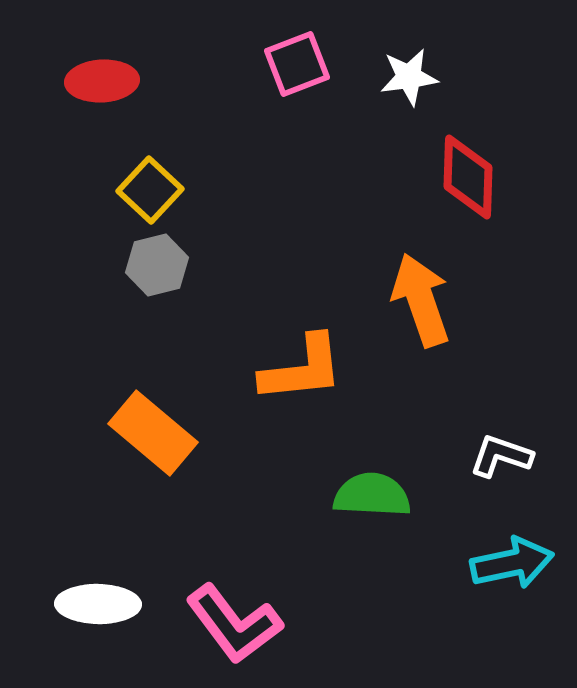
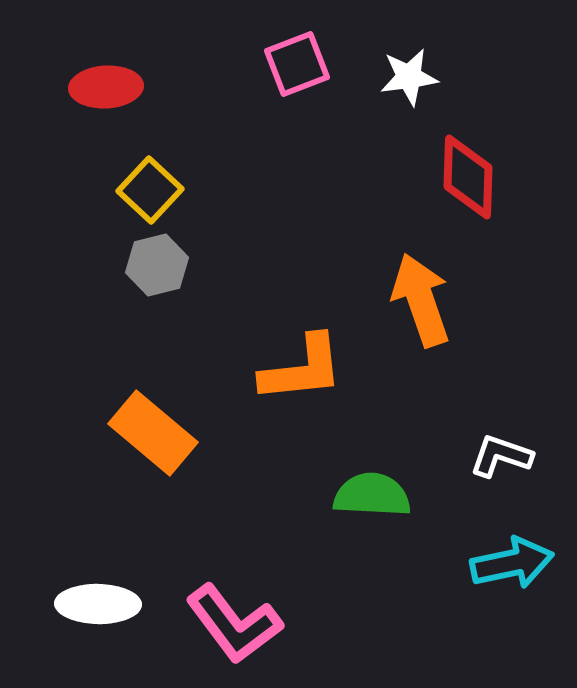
red ellipse: moved 4 px right, 6 px down
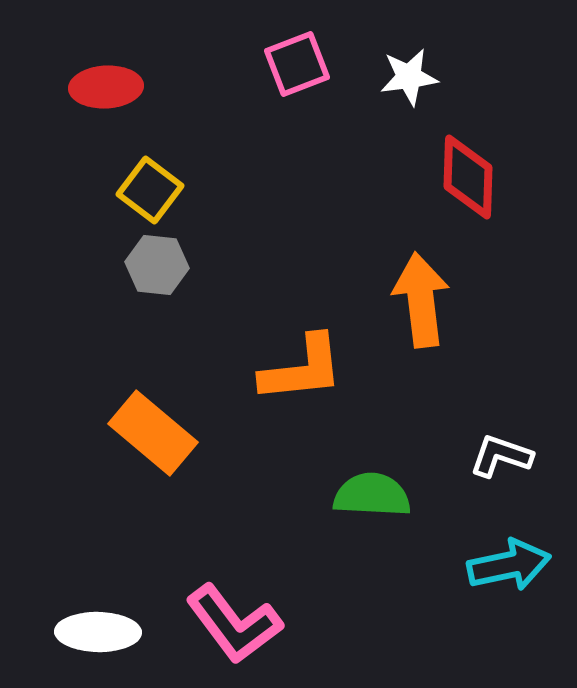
yellow square: rotated 6 degrees counterclockwise
gray hexagon: rotated 20 degrees clockwise
orange arrow: rotated 12 degrees clockwise
cyan arrow: moved 3 px left, 2 px down
white ellipse: moved 28 px down
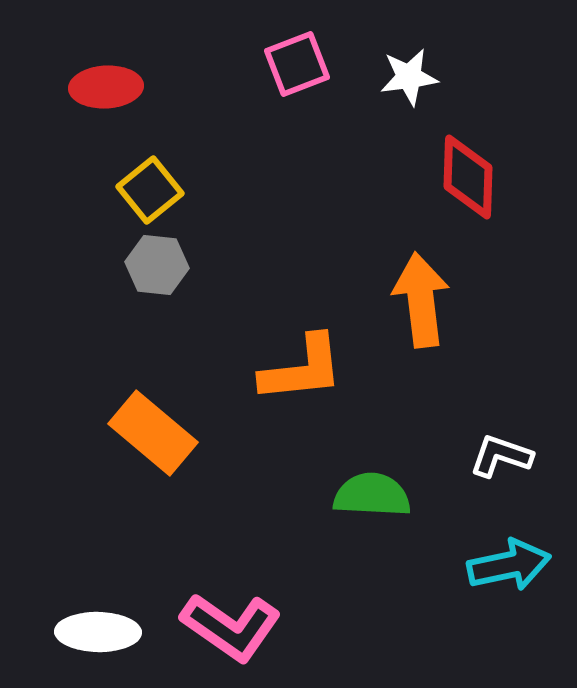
yellow square: rotated 14 degrees clockwise
pink L-shape: moved 3 px left, 3 px down; rotated 18 degrees counterclockwise
